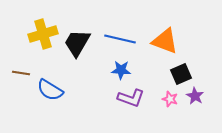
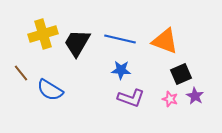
brown line: rotated 42 degrees clockwise
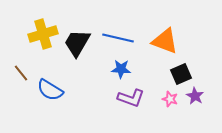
blue line: moved 2 px left, 1 px up
blue star: moved 1 px up
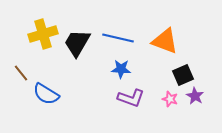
black square: moved 2 px right, 1 px down
blue semicircle: moved 4 px left, 4 px down
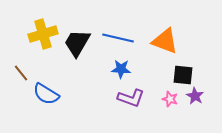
black square: rotated 30 degrees clockwise
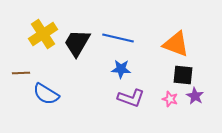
yellow cross: rotated 16 degrees counterclockwise
orange triangle: moved 11 px right, 3 px down
brown line: rotated 54 degrees counterclockwise
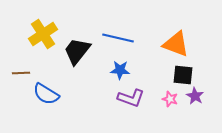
black trapezoid: moved 8 px down; rotated 8 degrees clockwise
blue star: moved 1 px left, 1 px down
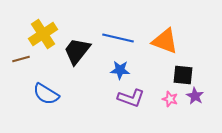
orange triangle: moved 11 px left, 3 px up
brown line: moved 14 px up; rotated 12 degrees counterclockwise
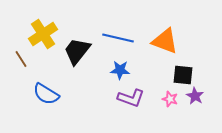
brown line: rotated 72 degrees clockwise
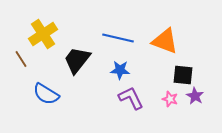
black trapezoid: moved 9 px down
purple L-shape: rotated 136 degrees counterclockwise
